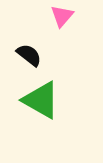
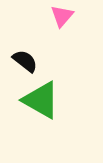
black semicircle: moved 4 px left, 6 px down
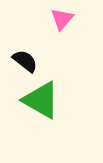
pink triangle: moved 3 px down
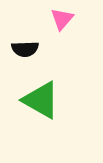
black semicircle: moved 12 px up; rotated 140 degrees clockwise
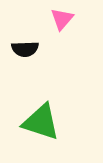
green triangle: moved 22 px down; rotated 12 degrees counterclockwise
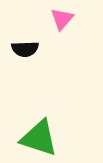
green triangle: moved 2 px left, 16 px down
